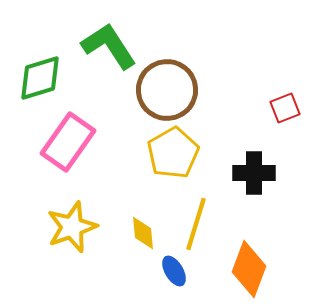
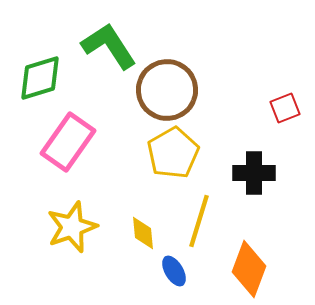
yellow line: moved 3 px right, 3 px up
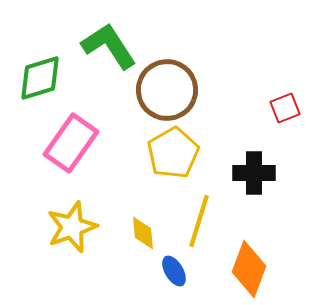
pink rectangle: moved 3 px right, 1 px down
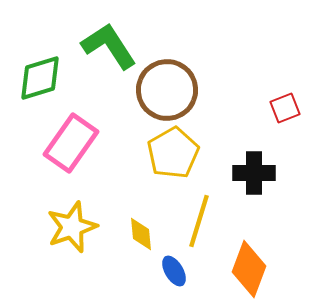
yellow diamond: moved 2 px left, 1 px down
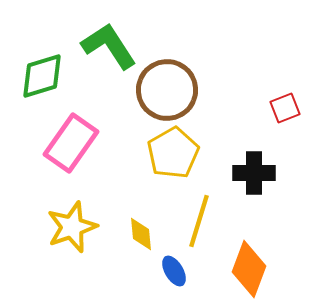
green diamond: moved 2 px right, 2 px up
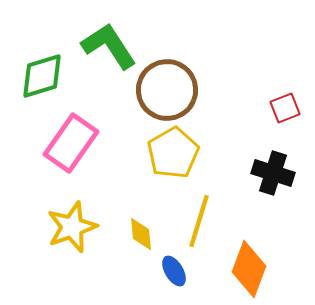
black cross: moved 19 px right; rotated 18 degrees clockwise
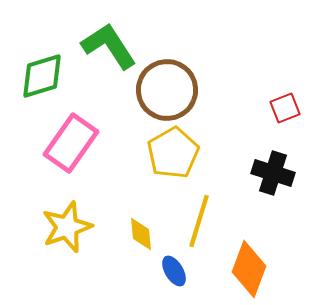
yellow star: moved 5 px left
